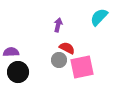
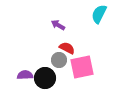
cyan semicircle: moved 3 px up; rotated 18 degrees counterclockwise
purple arrow: rotated 72 degrees counterclockwise
purple semicircle: moved 14 px right, 23 px down
black circle: moved 27 px right, 6 px down
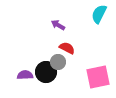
gray circle: moved 1 px left, 2 px down
pink square: moved 16 px right, 10 px down
black circle: moved 1 px right, 6 px up
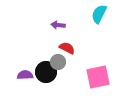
purple arrow: rotated 24 degrees counterclockwise
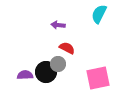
gray circle: moved 2 px down
pink square: moved 1 px down
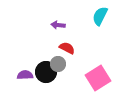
cyan semicircle: moved 1 px right, 2 px down
pink square: rotated 20 degrees counterclockwise
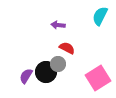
purple semicircle: moved 1 px right, 1 px down; rotated 56 degrees counterclockwise
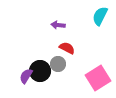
black circle: moved 6 px left, 1 px up
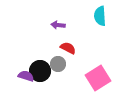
cyan semicircle: rotated 30 degrees counterclockwise
red semicircle: moved 1 px right
purple semicircle: rotated 77 degrees clockwise
